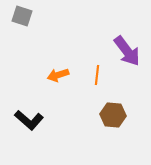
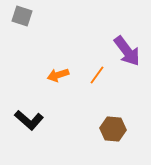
orange line: rotated 30 degrees clockwise
brown hexagon: moved 14 px down
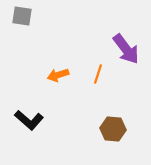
gray square: rotated 10 degrees counterclockwise
purple arrow: moved 1 px left, 2 px up
orange line: moved 1 px right, 1 px up; rotated 18 degrees counterclockwise
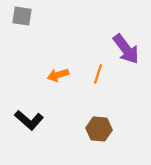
brown hexagon: moved 14 px left
